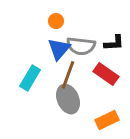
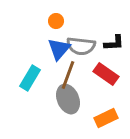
orange rectangle: moved 1 px left, 2 px up
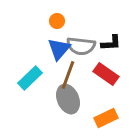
orange circle: moved 1 px right
black L-shape: moved 3 px left
cyan rectangle: rotated 15 degrees clockwise
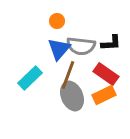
gray ellipse: moved 4 px right, 3 px up
orange rectangle: moved 2 px left, 23 px up
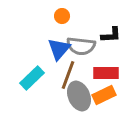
orange circle: moved 5 px right, 5 px up
black L-shape: moved 8 px up
red rectangle: moved 1 px up; rotated 35 degrees counterclockwise
cyan rectangle: moved 2 px right
gray ellipse: moved 7 px right
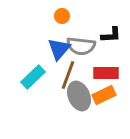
cyan rectangle: moved 1 px right, 1 px up
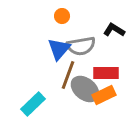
black L-shape: moved 3 px right, 5 px up; rotated 145 degrees counterclockwise
gray semicircle: rotated 16 degrees counterclockwise
cyan rectangle: moved 27 px down
gray ellipse: moved 6 px right, 7 px up; rotated 28 degrees counterclockwise
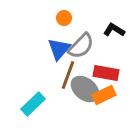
orange circle: moved 2 px right, 2 px down
gray semicircle: rotated 36 degrees counterclockwise
red rectangle: rotated 10 degrees clockwise
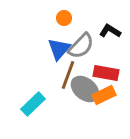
black L-shape: moved 4 px left, 1 px down
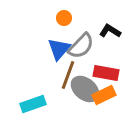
cyan rectangle: rotated 25 degrees clockwise
